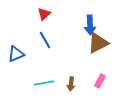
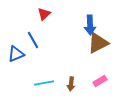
blue line: moved 12 px left
pink rectangle: rotated 32 degrees clockwise
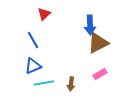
blue triangle: moved 17 px right, 12 px down
pink rectangle: moved 7 px up
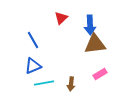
red triangle: moved 17 px right, 4 px down
brown triangle: moved 3 px left, 1 px down; rotated 20 degrees clockwise
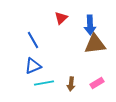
pink rectangle: moved 3 px left, 9 px down
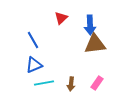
blue triangle: moved 1 px right, 1 px up
pink rectangle: rotated 24 degrees counterclockwise
